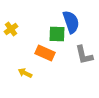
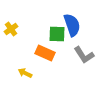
blue semicircle: moved 1 px right, 3 px down
gray L-shape: rotated 20 degrees counterclockwise
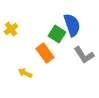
green square: rotated 30 degrees clockwise
orange rectangle: rotated 30 degrees clockwise
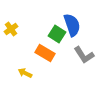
orange rectangle: rotated 24 degrees counterclockwise
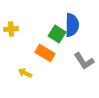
blue semicircle: rotated 20 degrees clockwise
yellow cross: rotated 32 degrees clockwise
gray L-shape: moved 6 px down
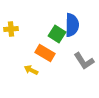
yellow arrow: moved 6 px right, 3 px up
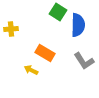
blue semicircle: moved 6 px right
green square: moved 1 px right, 22 px up
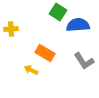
blue semicircle: rotated 95 degrees counterclockwise
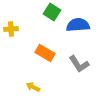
green square: moved 6 px left
gray L-shape: moved 5 px left, 3 px down
yellow arrow: moved 2 px right, 17 px down
